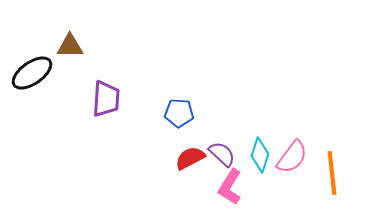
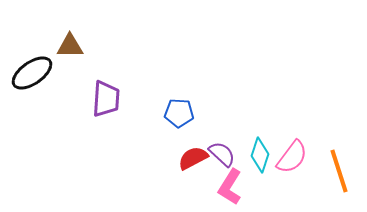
red semicircle: moved 3 px right
orange line: moved 7 px right, 2 px up; rotated 12 degrees counterclockwise
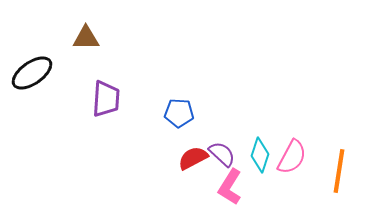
brown triangle: moved 16 px right, 8 px up
pink semicircle: rotated 9 degrees counterclockwise
orange line: rotated 27 degrees clockwise
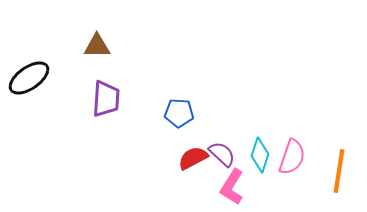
brown triangle: moved 11 px right, 8 px down
black ellipse: moved 3 px left, 5 px down
pink semicircle: rotated 9 degrees counterclockwise
pink L-shape: moved 2 px right
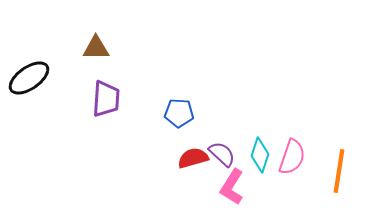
brown triangle: moved 1 px left, 2 px down
red semicircle: rotated 12 degrees clockwise
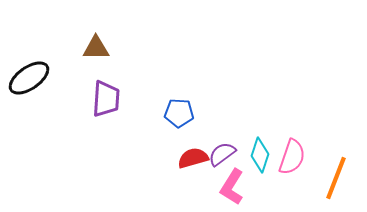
purple semicircle: rotated 80 degrees counterclockwise
orange line: moved 3 px left, 7 px down; rotated 12 degrees clockwise
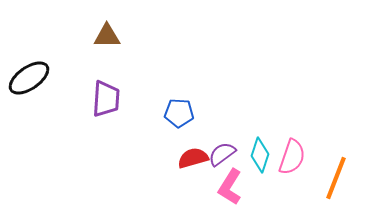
brown triangle: moved 11 px right, 12 px up
pink L-shape: moved 2 px left
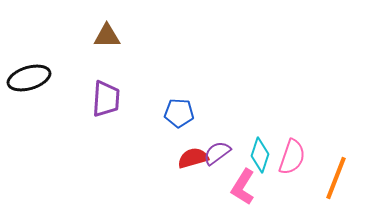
black ellipse: rotated 18 degrees clockwise
purple semicircle: moved 5 px left, 1 px up
pink L-shape: moved 13 px right
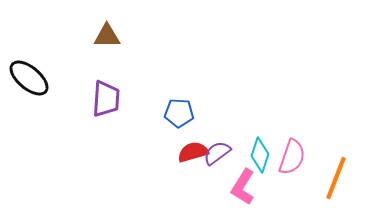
black ellipse: rotated 57 degrees clockwise
red semicircle: moved 6 px up
